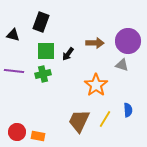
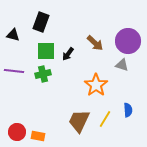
brown arrow: rotated 42 degrees clockwise
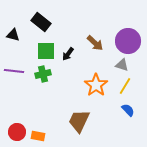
black rectangle: rotated 72 degrees counterclockwise
blue semicircle: rotated 40 degrees counterclockwise
yellow line: moved 20 px right, 33 px up
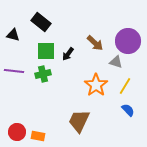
gray triangle: moved 6 px left, 3 px up
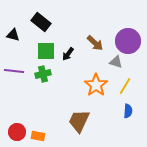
blue semicircle: moved 1 px down; rotated 48 degrees clockwise
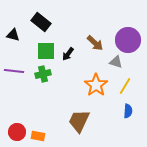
purple circle: moved 1 px up
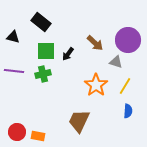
black triangle: moved 2 px down
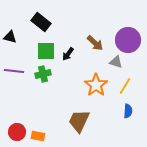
black triangle: moved 3 px left
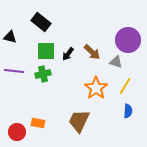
brown arrow: moved 3 px left, 9 px down
orange star: moved 3 px down
orange rectangle: moved 13 px up
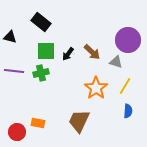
green cross: moved 2 px left, 1 px up
